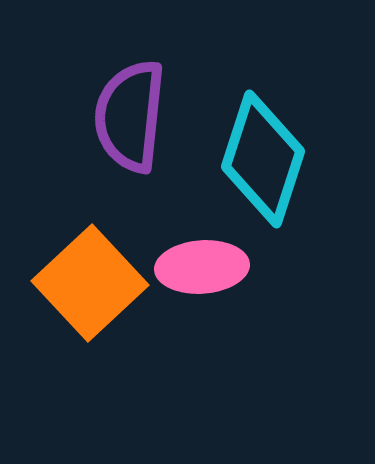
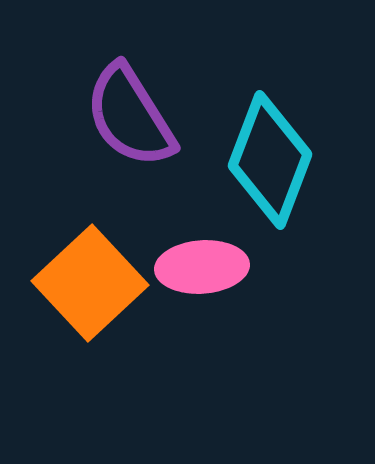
purple semicircle: rotated 38 degrees counterclockwise
cyan diamond: moved 7 px right, 1 px down; rotated 3 degrees clockwise
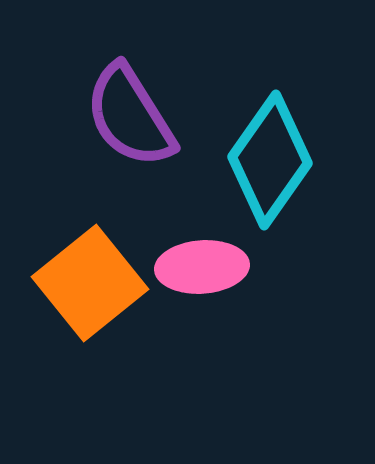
cyan diamond: rotated 14 degrees clockwise
orange square: rotated 4 degrees clockwise
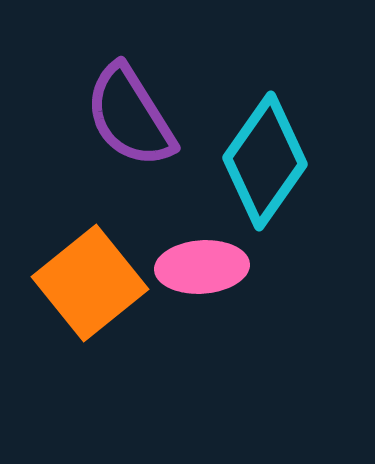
cyan diamond: moved 5 px left, 1 px down
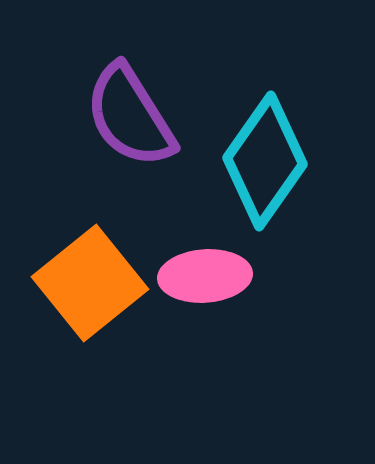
pink ellipse: moved 3 px right, 9 px down
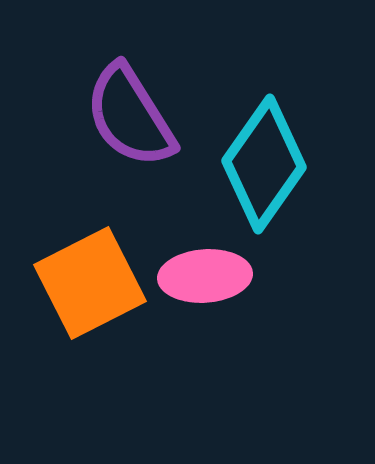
cyan diamond: moved 1 px left, 3 px down
orange square: rotated 12 degrees clockwise
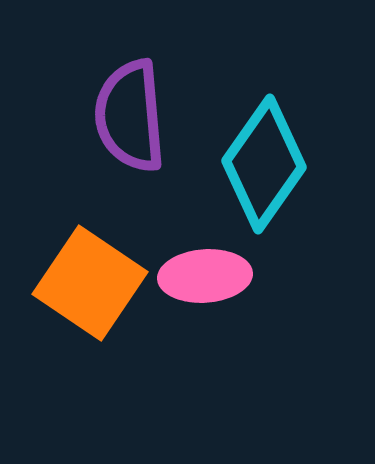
purple semicircle: rotated 27 degrees clockwise
orange square: rotated 29 degrees counterclockwise
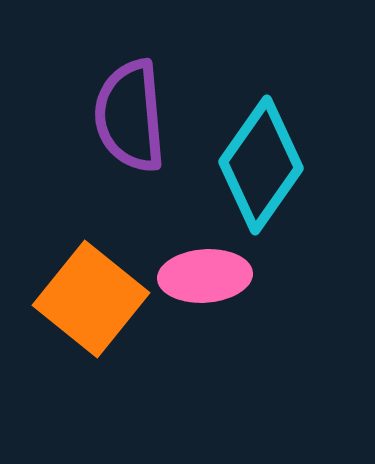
cyan diamond: moved 3 px left, 1 px down
orange square: moved 1 px right, 16 px down; rotated 5 degrees clockwise
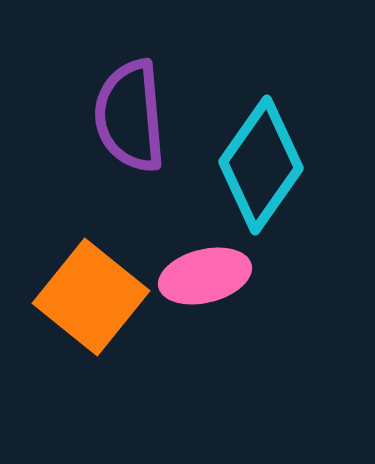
pink ellipse: rotated 10 degrees counterclockwise
orange square: moved 2 px up
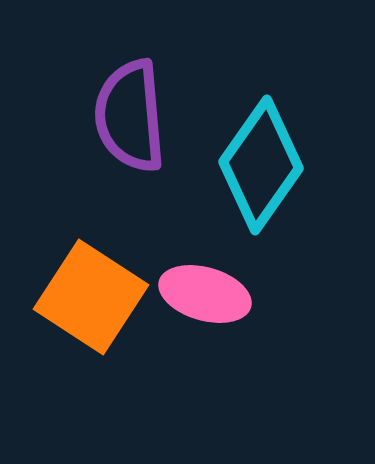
pink ellipse: moved 18 px down; rotated 30 degrees clockwise
orange square: rotated 6 degrees counterclockwise
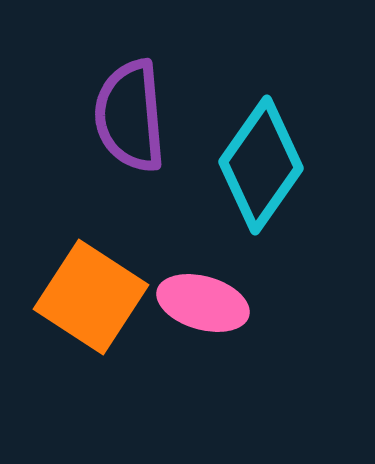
pink ellipse: moved 2 px left, 9 px down
